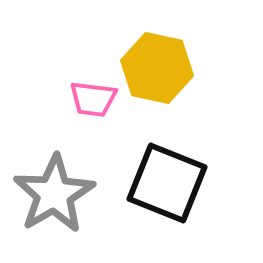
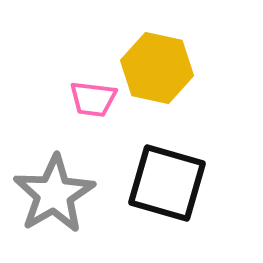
black square: rotated 6 degrees counterclockwise
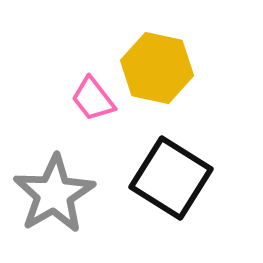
pink trapezoid: rotated 45 degrees clockwise
black square: moved 4 px right, 5 px up; rotated 16 degrees clockwise
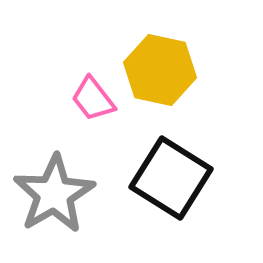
yellow hexagon: moved 3 px right, 2 px down
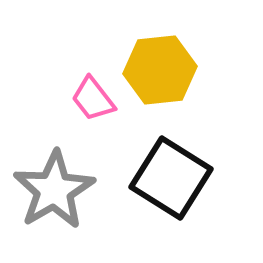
yellow hexagon: rotated 18 degrees counterclockwise
gray star: moved 4 px up
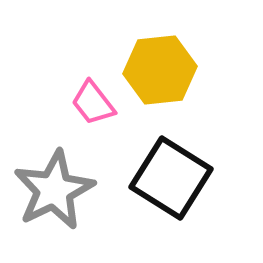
pink trapezoid: moved 4 px down
gray star: rotated 4 degrees clockwise
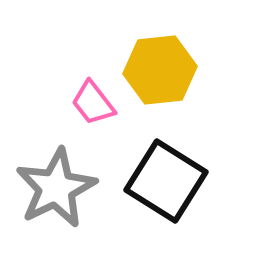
black square: moved 5 px left, 3 px down
gray star: moved 2 px right, 2 px up
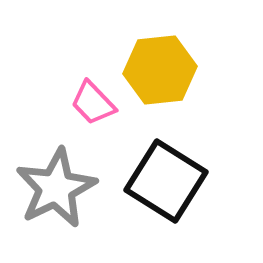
pink trapezoid: rotated 6 degrees counterclockwise
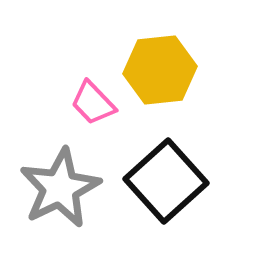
black square: rotated 16 degrees clockwise
gray star: moved 4 px right
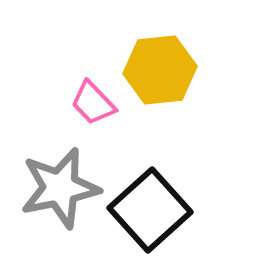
black square: moved 16 px left, 29 px down
gray star: rotated 14 degrees clockwise
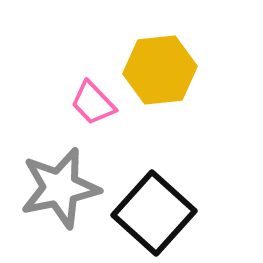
black square: moved 4 px right, 3 px down; rotated 6 degrees counterclockwise
